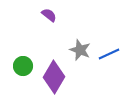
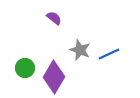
purple semicircle: moved 5 px right, 3 px down
green circle: moved 2 px right, 2 px down
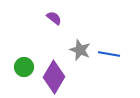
blue line: rotated 35 degrees clockwise
green circle: moved 1 px left, 1 px up
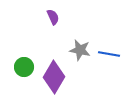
purple semicircle: moved 1 px left, 1 px up; rotated 28 degrees clockwise
gray star: rotated 10 degrees counterclockwise
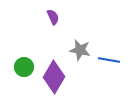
blue line: moved 6 px down
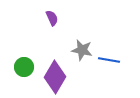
purple semicircle: moved 1 px left, 1 px down
gray star: moved 2 px right
purple diamond: moved 1 px right
